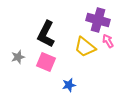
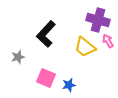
black L-shape: rotated 16 degrees clockwise
pink square: moved 16 px down
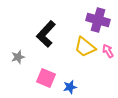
pink arrow: moved 10 px down
blue star: moved 1 px right, 2 px down
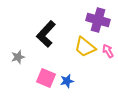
blue star: moved 3 px left, 6 px up
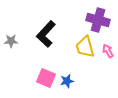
yellow trapezoid: rotated 35 degrees clockwise
gray star: moved 7 px left, 16 px up; rotated 16 degrees clockwise
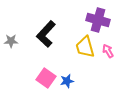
pink square: rotated 12 degrees clockwise
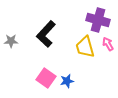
pink arrow: moved 7 px up
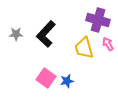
gray star: moved 5 px right, 7 px up
yellow trapezoid: moved 1 px left, 1 px down
